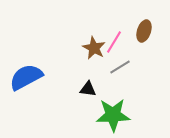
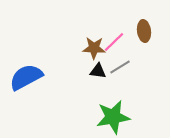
brown ellipse: rotated 25 degrees counterclockwise
pink line: rotated 15 degrees clockwise
brown star: rotated 25 degrees counterclockwise
black triangle: moved 10 px right, 18 px up
green star: moved 2 px down; rotated 8 degrees counterclockwise
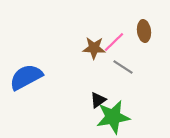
gray line: moved 3 px right; rotated 65 degrees clockwise
black triangle: moved 29 px down; rotated 42 degrees counterclockwise
